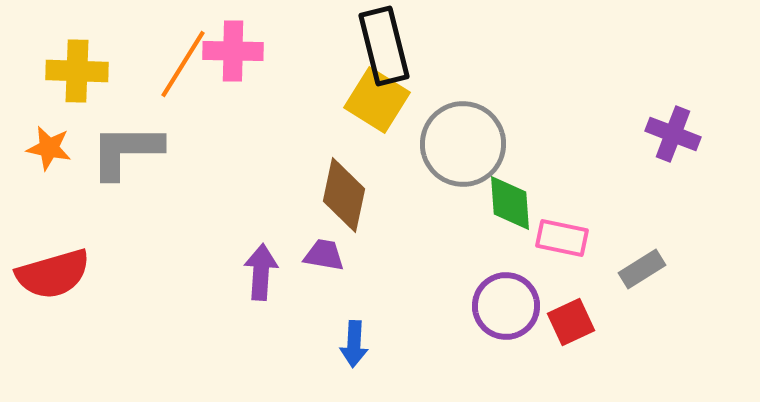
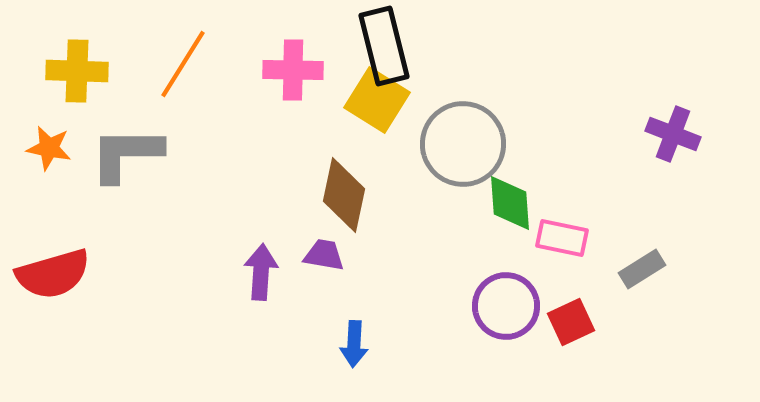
pink cross: moved 60 px right, 19 px down
gray L-shape: moved 3 px down
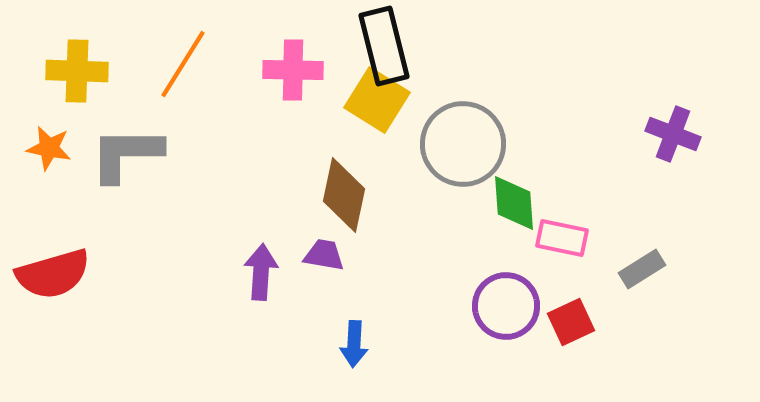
green diamond: moved 4 px right
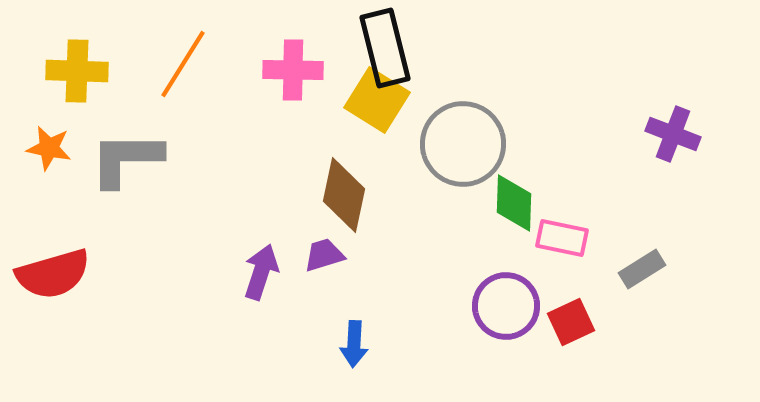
black rectangle: moved 1 px right, 2 px down
gray L-shape: moved 5 px down
green diamond: rotated 6 degrees clockwise
purple trapezoid: rotated 27 degrees counterclockwise
purple arrow: rotated 14 degrees clockwise
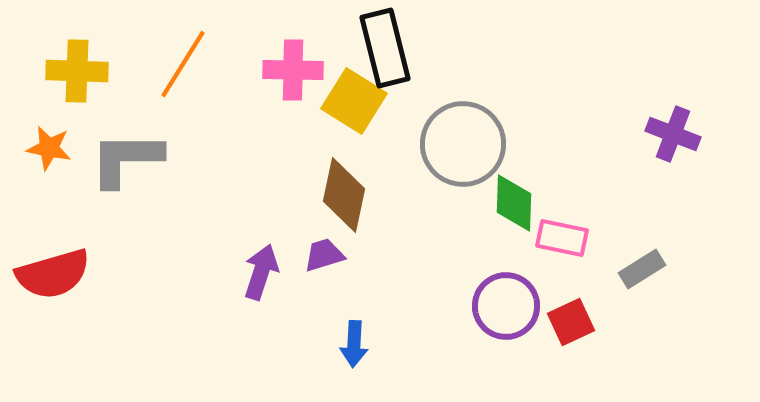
yellow square: moved 23 px left, 1 px down
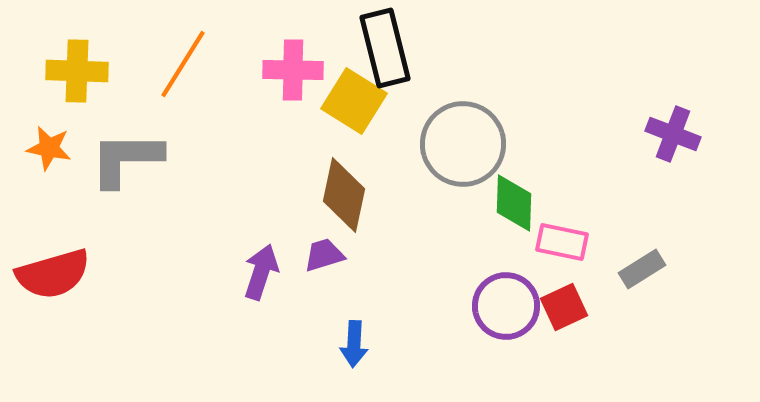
pink rectangle: moved 4 px down
red square: moved 7 px left, 15 px up
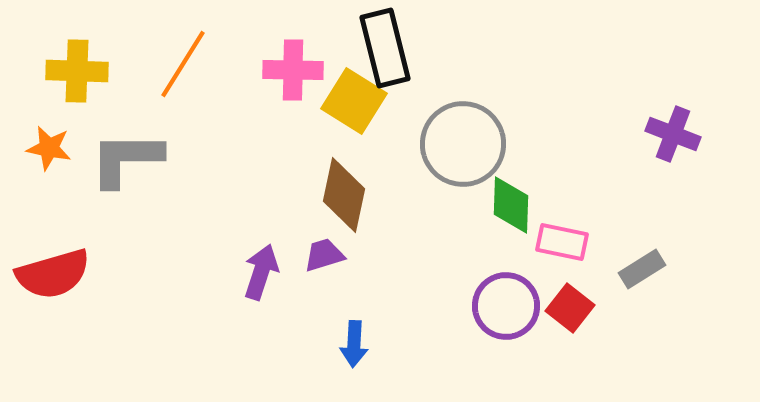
green diamond: moved 3 px left, 2 px down
red square: moved 6 px right, 1 px down; rotated 27 degrees counterclockwise
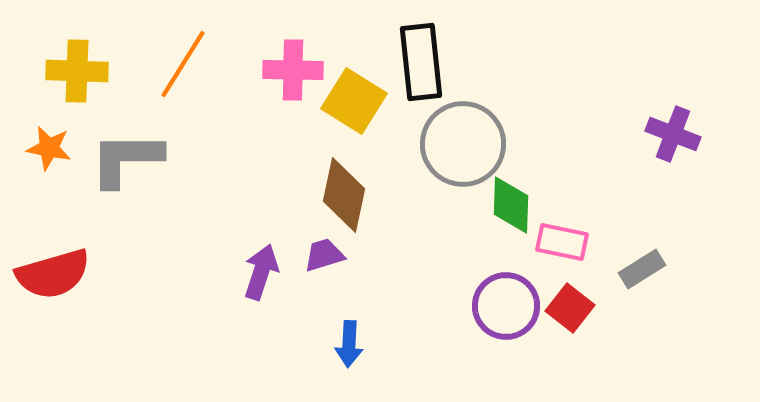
black rectangle: moved 36 px right, 14 px down; rotated 8 degrees clockwise
blue arrow: moved 5 px left
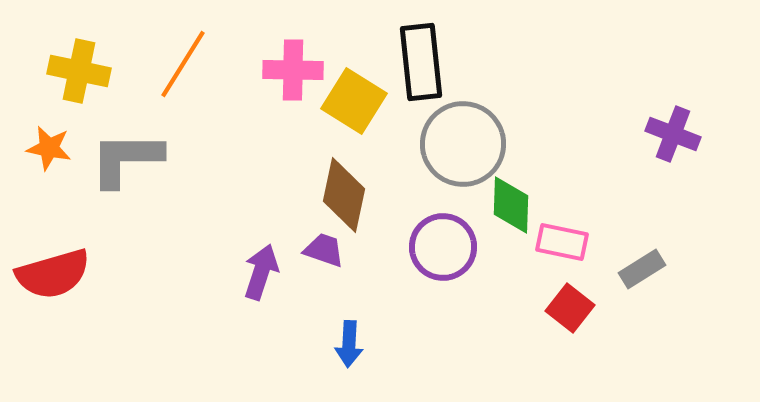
yellow cross: moved 2 px right; rotated 10 degrees clockwise
purple trapezoid: moved 5 px up; rotated 36 degrees clockwise
purple circle: moved 63 px left, 59 px up
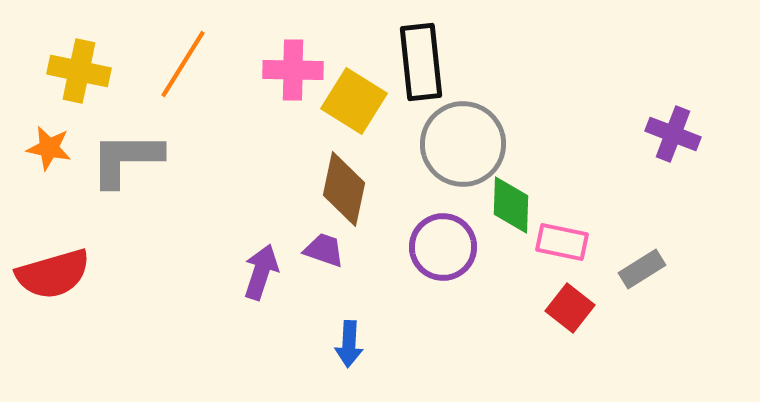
brown diamond: moved 6 px up
